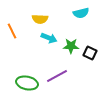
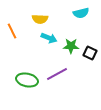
purple line: moved 2 px up
green ellipse: moved 3 px up
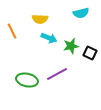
green star: rotated 14 degrees counterclockwise
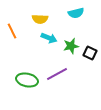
cyan semicircle: moved 5 px left
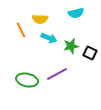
orange line: moved 9 px right, 1 px up
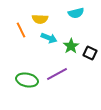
green star: rotated 21 degrees counterclockwise
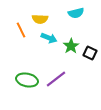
purple line: moved 1 px left, 5 px down; rotated 10 degrees counterclockwise
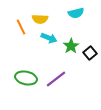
orange line: moved 3 px up
black square: rotated 24 degrees clockwise
green ellipse: moved 1 px left, 2 px up
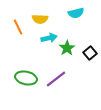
orange line: moved 3 px left
cyan arrow: rotated 35 degrees counterclockwise
green star: moved 4 px left, 2 px down
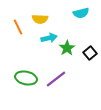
cyan semicircle: moved 5 px right
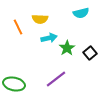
green ellipse: moved 12 px left, 6 px down
